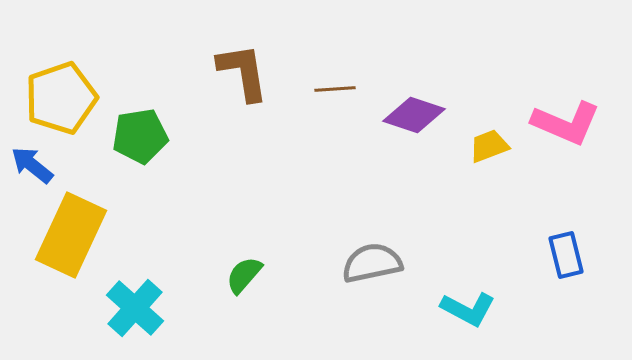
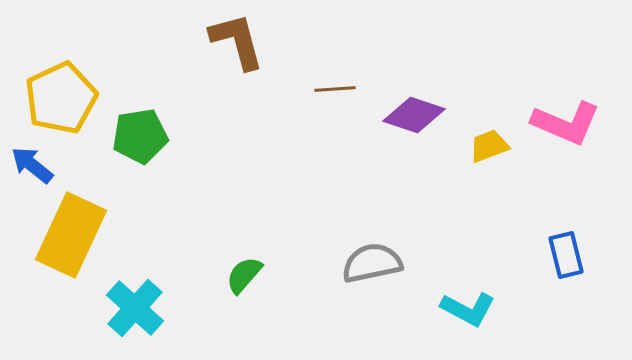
brown L-shape: moved 6 px left, 31 px up; rotated 6 degrees counterclockwise
yellow pentagon: rotated 6 degrees counterclockwise
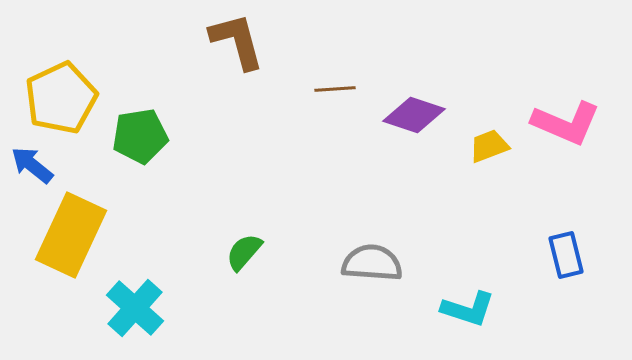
gray semicircle: rotated 16 degrees clockwise
green semicircle: moved 23 px up
cyan L-shape: rotated 10 degrees counterclockwise
